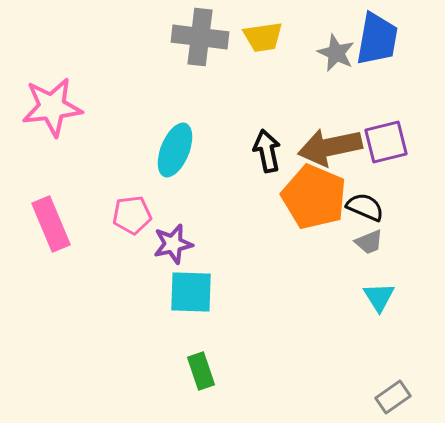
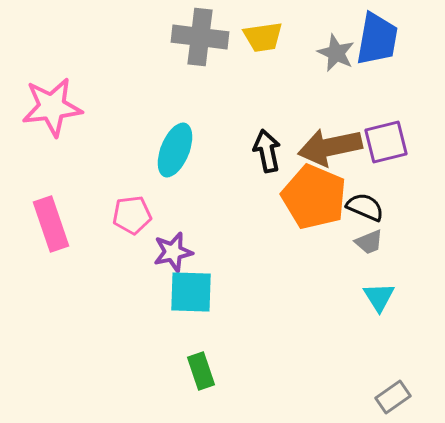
pink rectangle: rotated 4 degrees clockwise
purple star: moved 8 px down
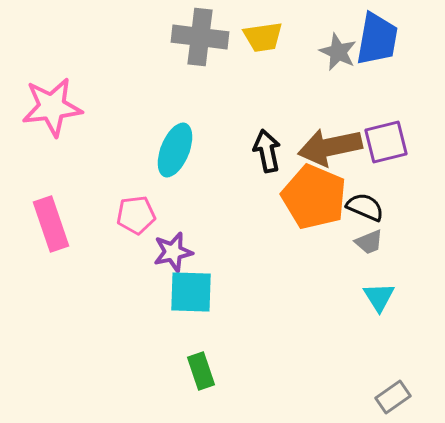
gray star: moved 2 px right, 1 px up
pink pentagon: moved 4 px right
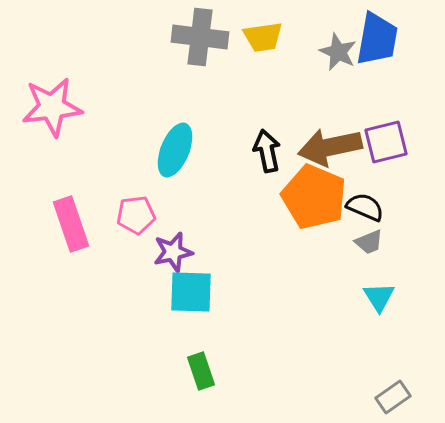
pink rectangle: moved 20 px right
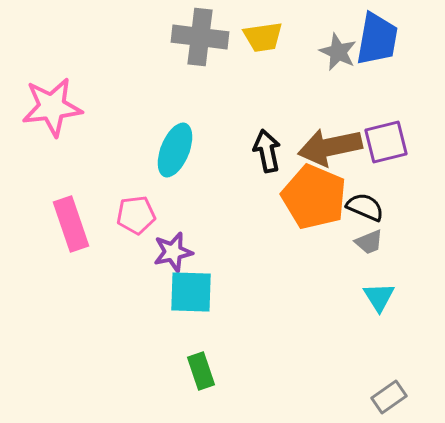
gray rectangle: moved 4 px left
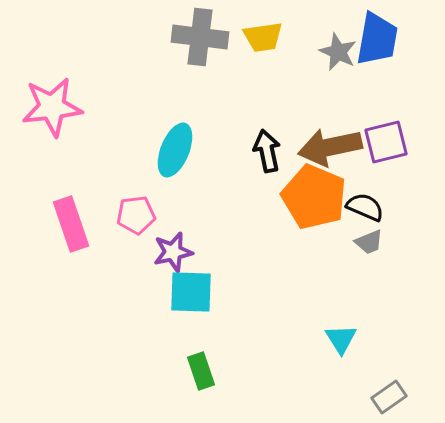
cyan triangle: moved 38 px left, 42 px down
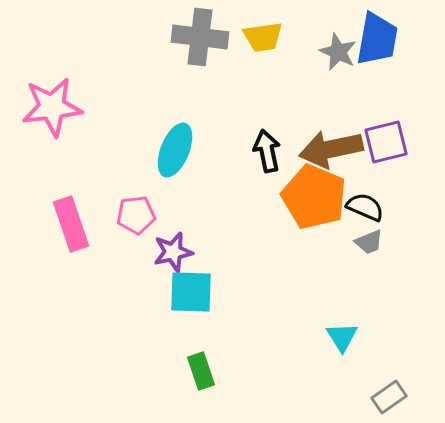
brown arrow: moved 1 px right, 2 px down
cyan triangle: moved 1 px right, 2 px up
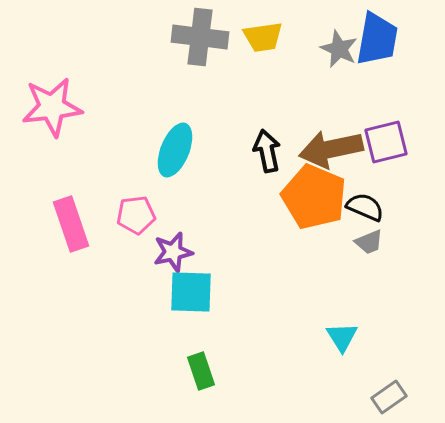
gray star: moved 1 px right, 3 px up
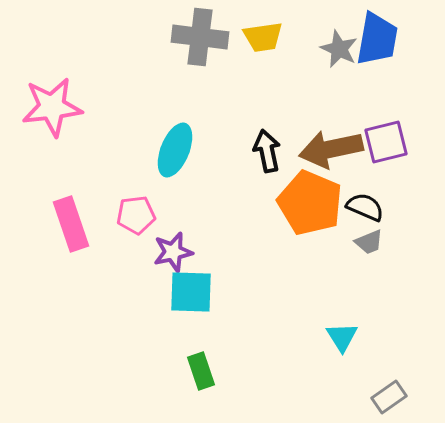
orange pentagon: moved 4 px left, 6 px down
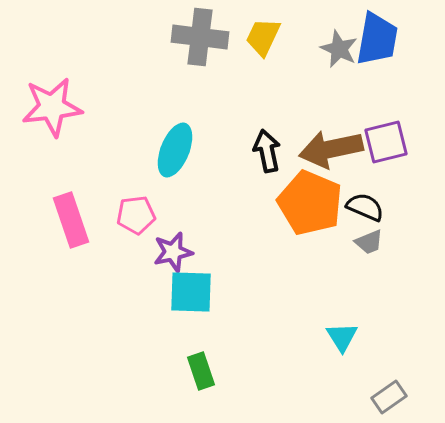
yellow trapezoid: rotated 123 degrees clockwise
pink rectangle: moved 4 px up
